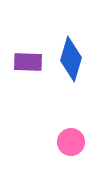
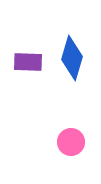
blue diamond: moved 1 px right, 1 px up
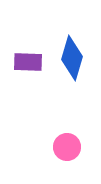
pink circle: moved 4 px left, 5 px down
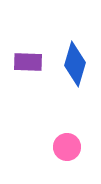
blue diamond: moved 3 px right, 6 px down
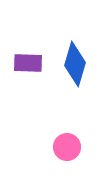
purple rectangle: moved 1 px down
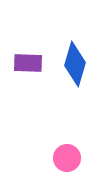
pink circle: moved 11 px down
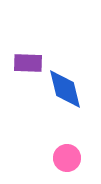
blue diamond: moved 10 px left, 25 px down; rotated 30 degrees counterclockwise
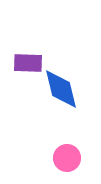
blue diamond: moved 4 px left
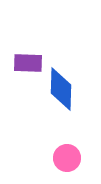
blue diamond: rotated 15 degrees clockwise
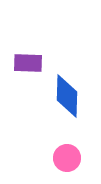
blue diamond: moved 6 px right, 7 px down
